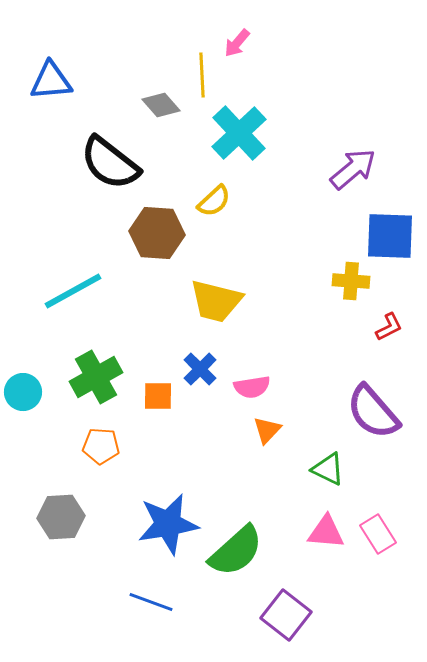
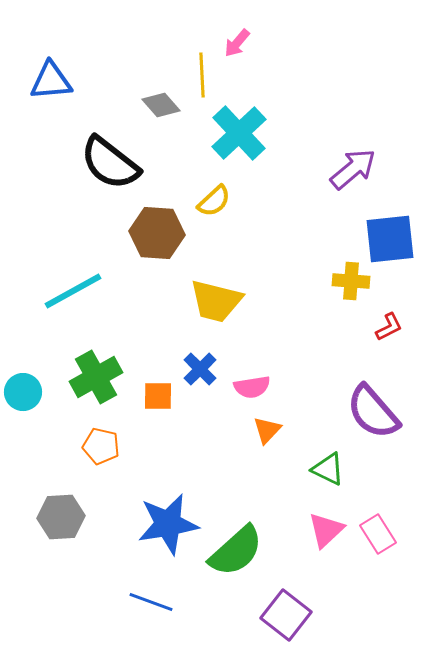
blue square: moved 3 px down; rotated 8 degrees counterclockwise
orange pentagon: rotated 9 degrees clockwise
pink triangle: moved 2 px up; rotated 48 degrees counterclockwise
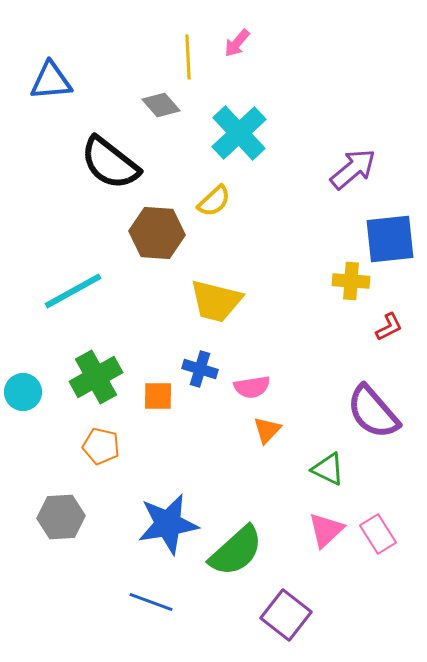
yellow line: moved 14 px left, 18 px up
blue cross: rotated 28 degrees counterclockwise
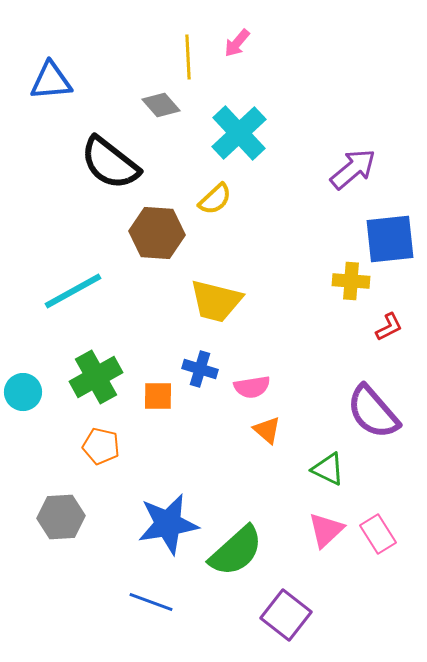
yellow semicircle: moved 1 px right, 2 px up
orange triangle: rotated 32 degrees counterclockwise
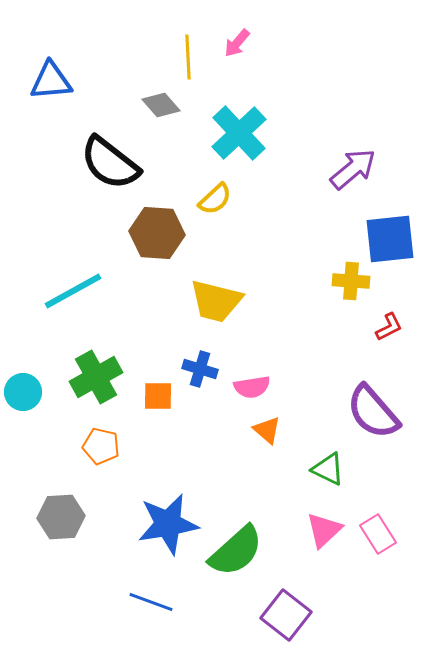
pink triangle: moved 2 px left
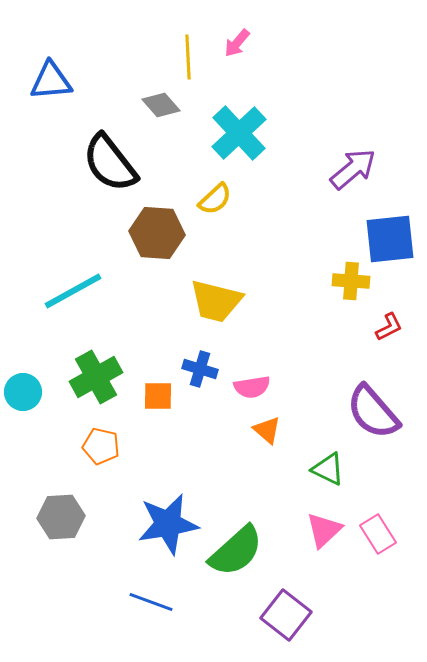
black semicircle: rotated 14 degrees clockwise
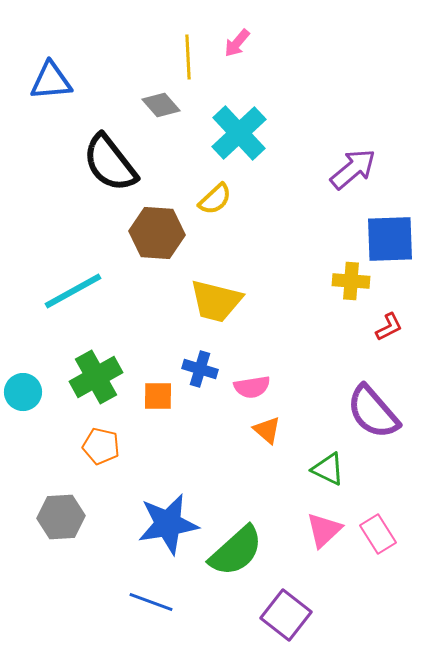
blue square: rotated 4 degrees clockwise
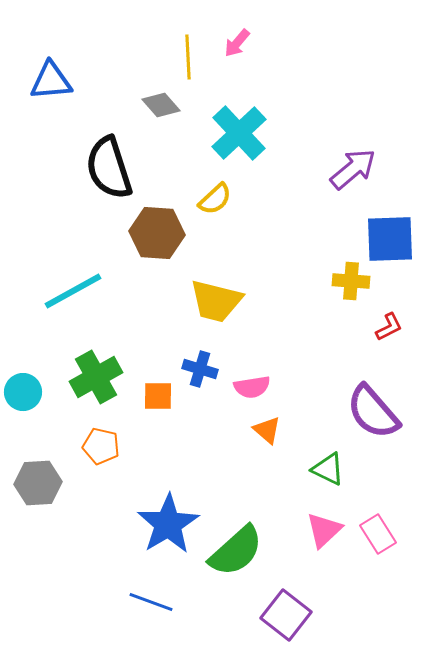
black semicircle: moved 1 px left, 5 px down; rotated 20 degrees clockwise
gray hexagon: moved 23 px left, 34 px up
blue star: rotated 22 degrees counterclockwise
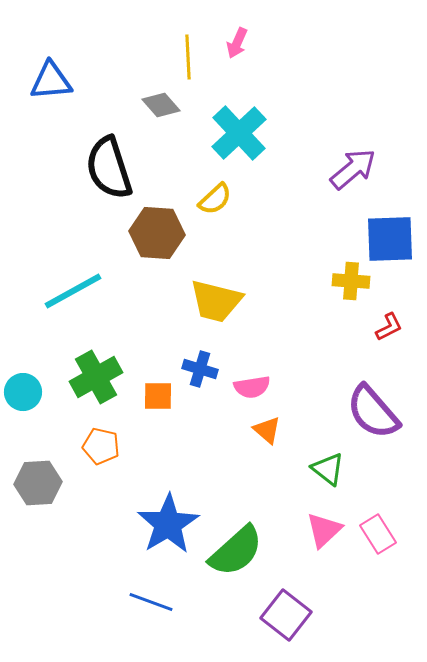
pink arrow: rotated 16 degrees counterclockwise
green triangle: rotated 12 degrees clockwise
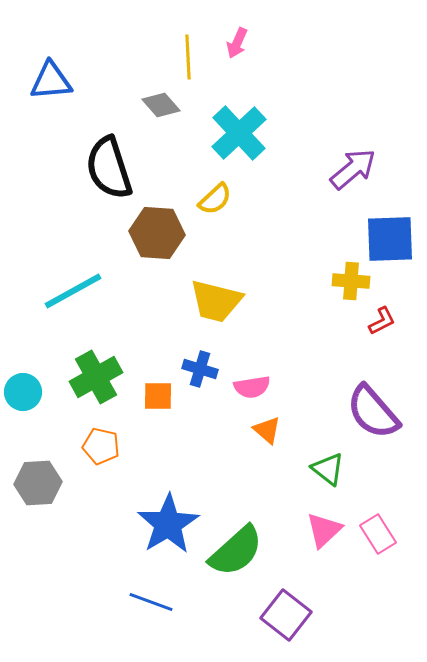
red L-shape: moved 7 px left, 6 px up
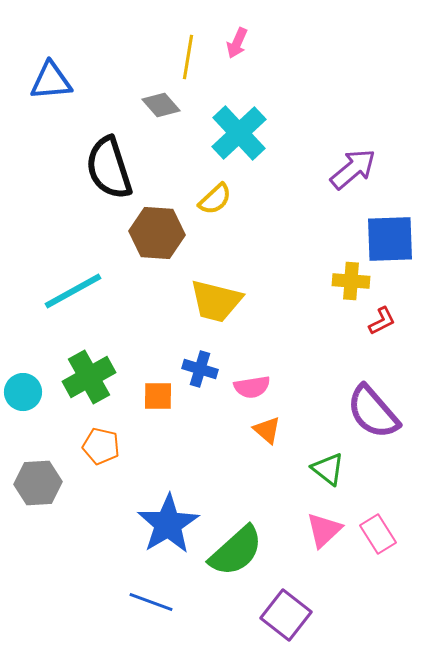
yellow line: rotated 12 degrees clockwise
green cross: moved 7 px left
